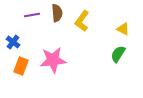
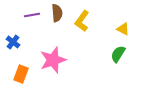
pink star: rotated 12 degrees counterclockwise
orange rectangle: moved 8 px down
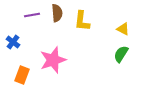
yellow L-shape: rotated 30 degrees counterclockwise
green semicircle: moved 3 px right
orange rectangle: moved 1 px right, 1 px down
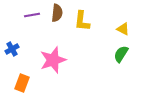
brown semicircle: rotated 12 degrees clockwise
blue cross: moved 1 px left, 7 px down; rotated 24 degrees clockwise
orange rectangle: moved 8 px down
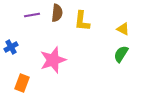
blue cross: moved 1 px left, 2 px up
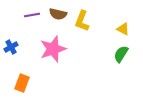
brown semicircle: moved 1 px right, 1 px down; rotated 96 degrees clockwise
yellow L-shape: rotated 15 degrees clockwise
pink star: moved 11 px up
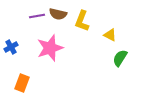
purple line: moved 5 px right, 1 px down
yellow triangle: moved 13 px left, 6 px down
pink star: moved 3 px left, 1 px up
green semicircle: moved 1 px left, 4 px down
